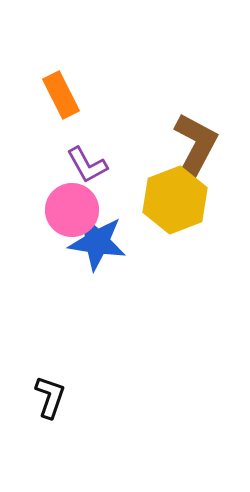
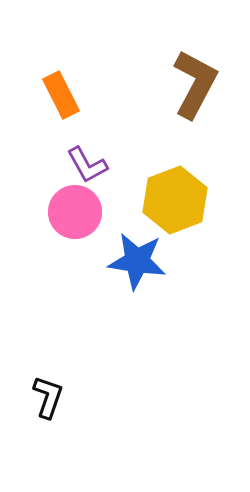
brown L-shape: moved 63 px up
pink circle: moved 3 px right, 2 px down
blue star: moved 40 px right, 19 px down
black L-shape: moved 2 px left
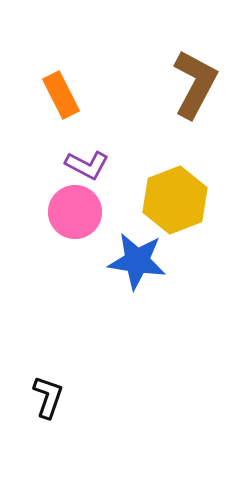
purple L-shape: rotated 33 degrees counterclockwise
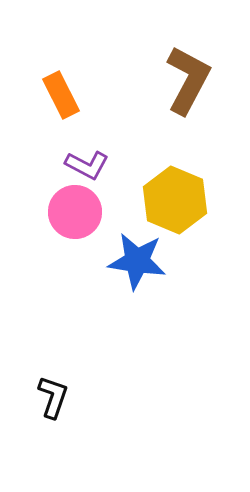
brown L-shape: moved 7 px left, 4 px up
yellow hexagon: rotated 16 degrees counterclockwise
black L-shape: moved 5 px right
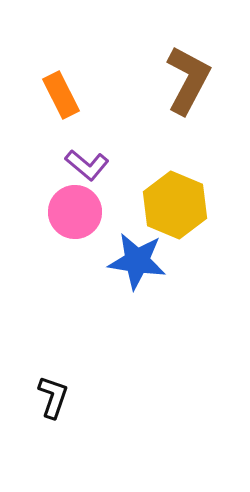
purple L-shape: rotated 12 degrees clockwise
yellow hexagon: moved 5 px down
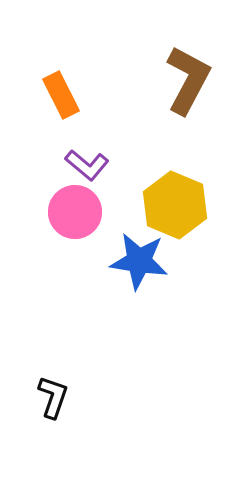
blue star: moved 2 px right
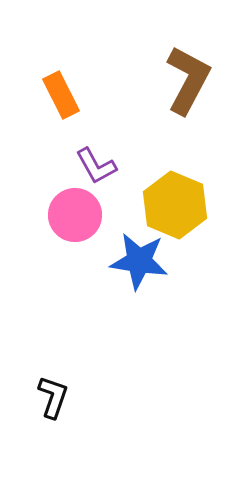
purple L-shape: moved 9 px right, 1 px down; rotated 21 degrees clockwise
pink circle: moved 3 px down
